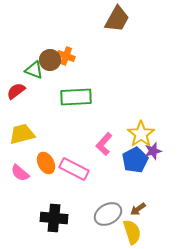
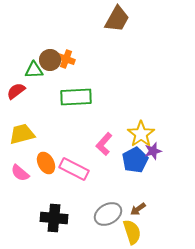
orange cross: moved 3 px down
green triangle: rotated 24 degrees counterclockwise
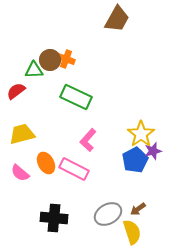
green rectangle: rotated 28 degrees clockwise
pink L-shape: moved 16 px left, 4 px up
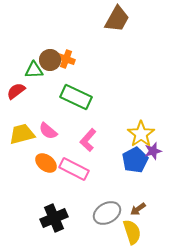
orange ellipse: rotated 25 degrees counterclockwise
pink semicircle: moved 28 px right, 42 px up
gray ellipse: moved 1 px left, 1 px up
black cross: rotated 28 degrees counterclockwise
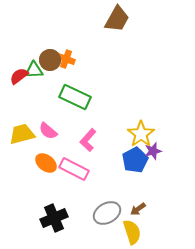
red semicircle: moved 3 px right, 15 px up
green rectangle: moved 1 px left
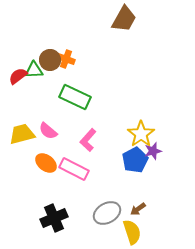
brown trapezoid: moved 7 px right
red semicircle: moved 1 px left
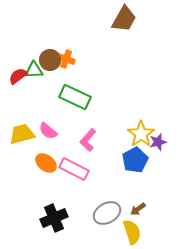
purple star: moved 5 px right, 9 px up
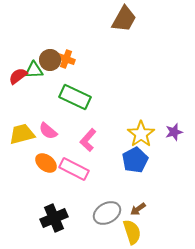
purple star: moved 16 px right, 10 px up
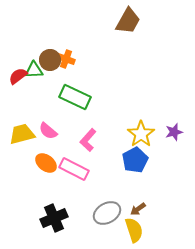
brown trapezoid: moved 4 px right, 2 px down
yellow semicircle: moved 2 px right, 2 px up
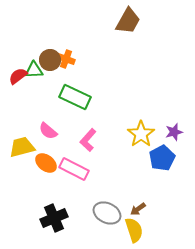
yellow trapezoid: moved 13 px down
blue pentagon: moved 27 px right, 2 px up
gray ellipse: rotated 56 degrees clockwise
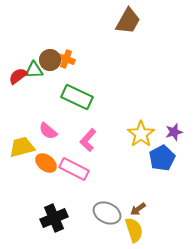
green rectangle: moved 2 px right
